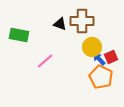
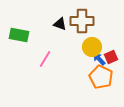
pink line: moved 2 px up; rotated 18 degrees counterclockwise
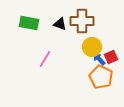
green rectangle: moved 10 px right, 12 px up
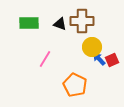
green rectangle: rotated 12 degrees counterclockwise
red square: moved 1 px right, 3 px down
orange pentagon: moved 26 px left, 8 px down
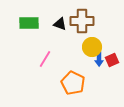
blue arrow: rotated 136 degrees counterclockwise
orange pentagon: moved 2 px left, 2 px up
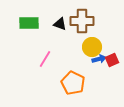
blue arrow: rotated 104 degrees counterclockwise
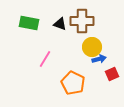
green rectangle: rotated 12 degrees clockwise
red square: moved 14 px down
